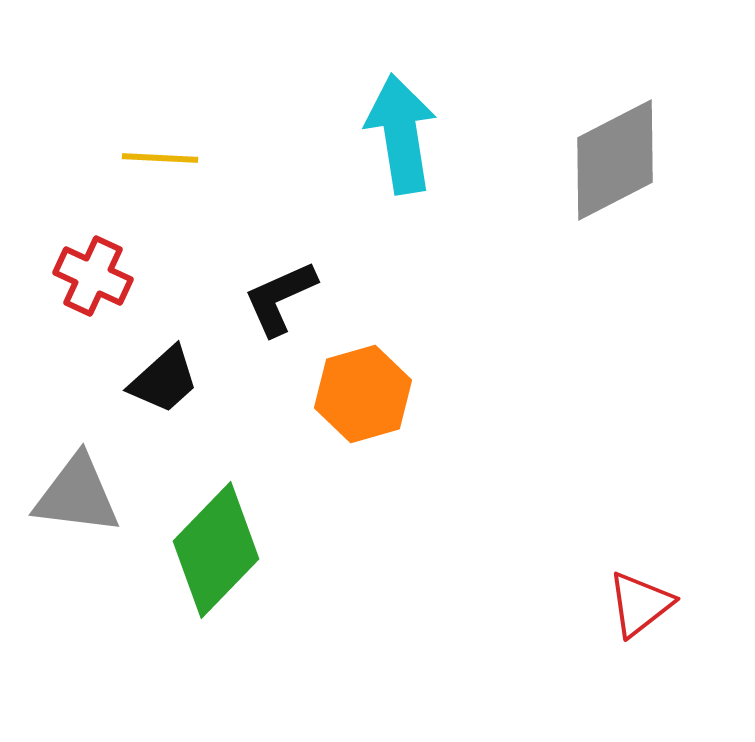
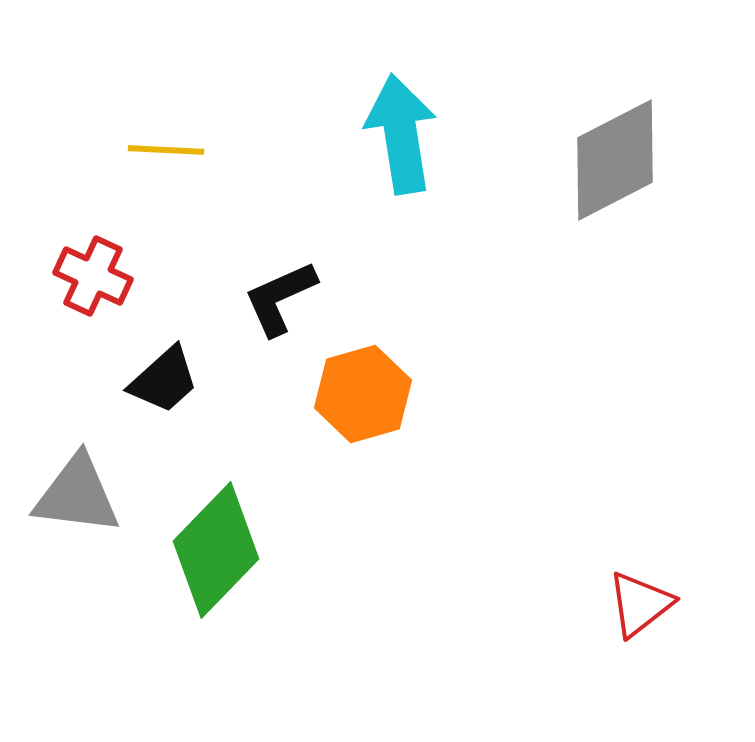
yellow line: moved 6 px right, 8 px up
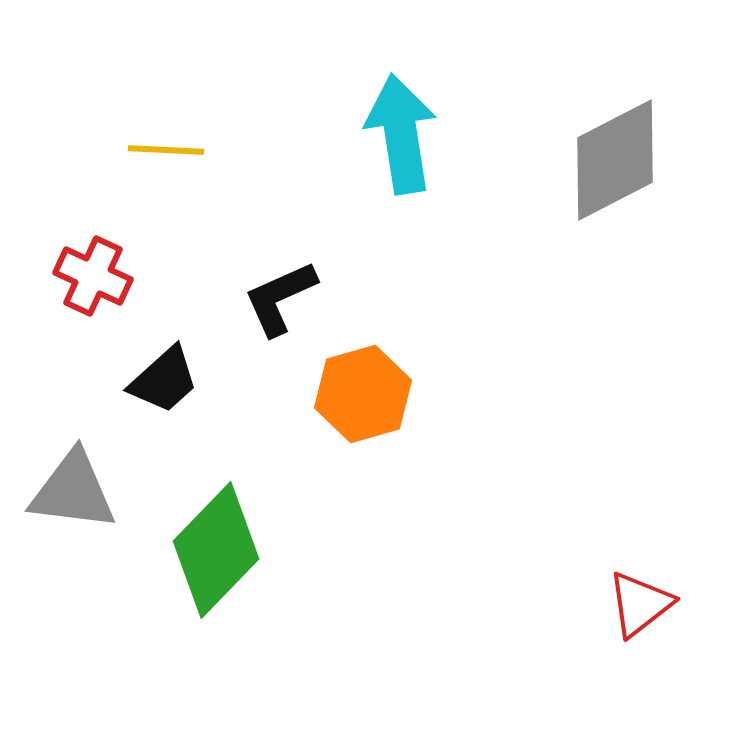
gray triangle: moved 4 px left, 4 px up
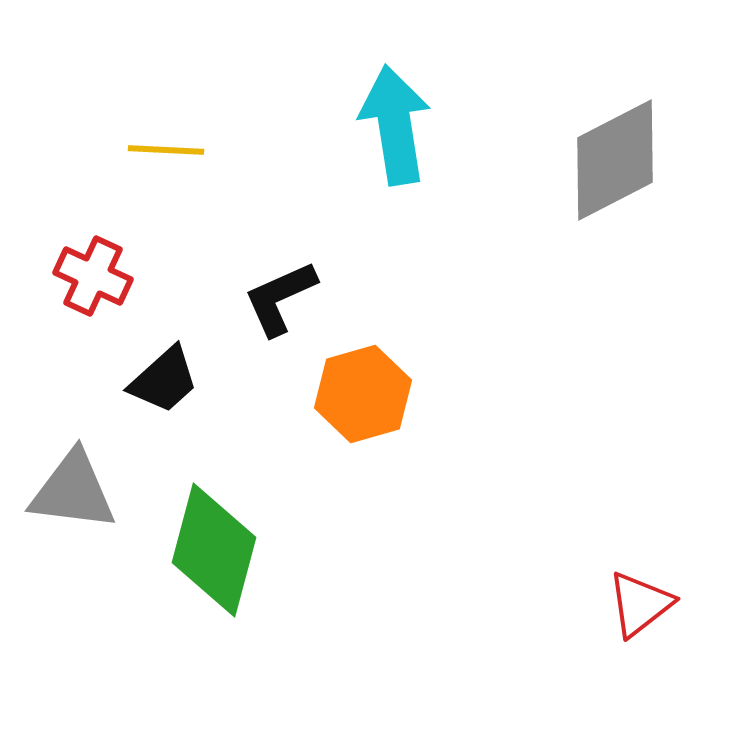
cyan arrow: moved 6 px left, 9 px up
green diamond: moved 2 px left; rotated 29 degrees counterclockwise
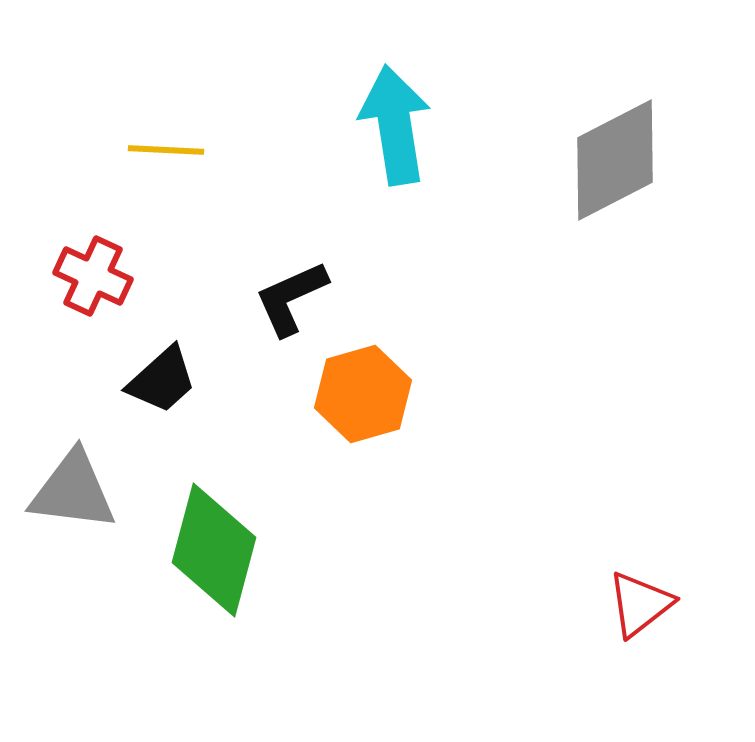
black L-shape: moved 11 px right
black trapezoid: moved 2 px left
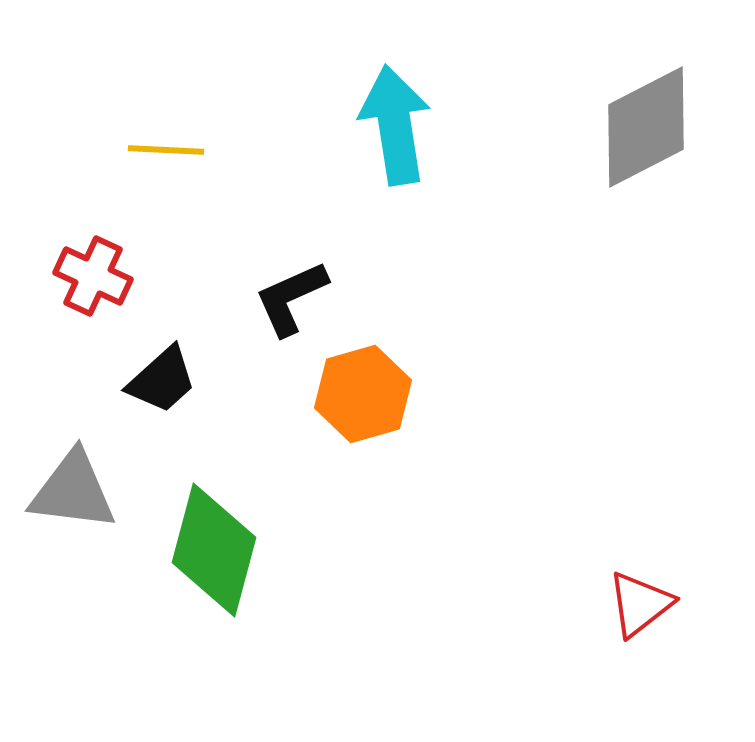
gray diamond: moved 31 px right, 33 px up
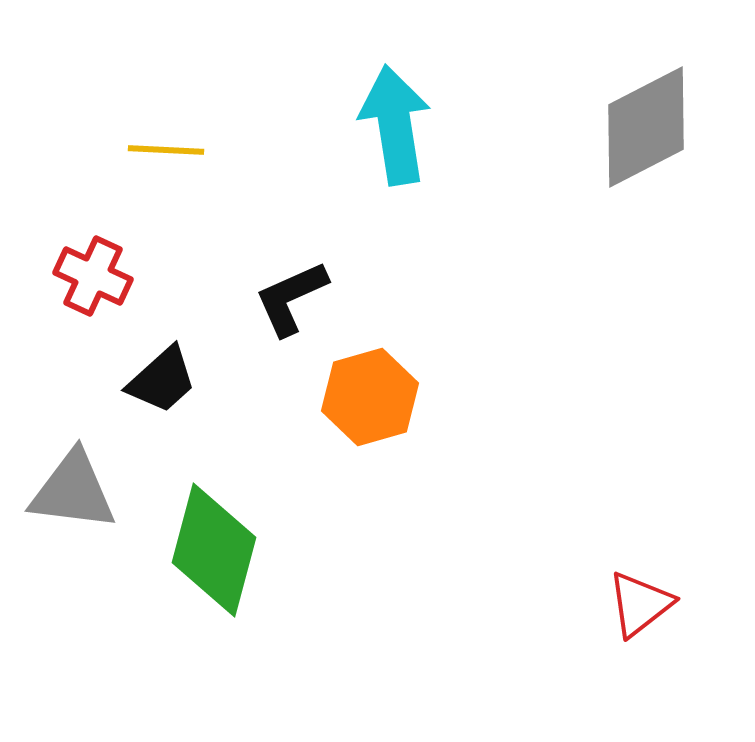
orange hexagon: moved 7 px right, 3 px down
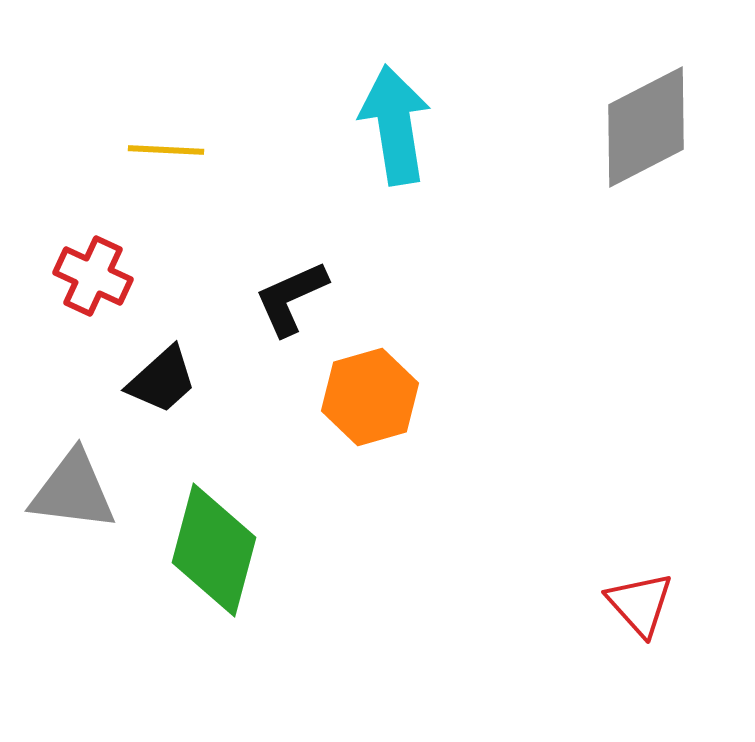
red triangle: rotated 34 degrees counterclockwise
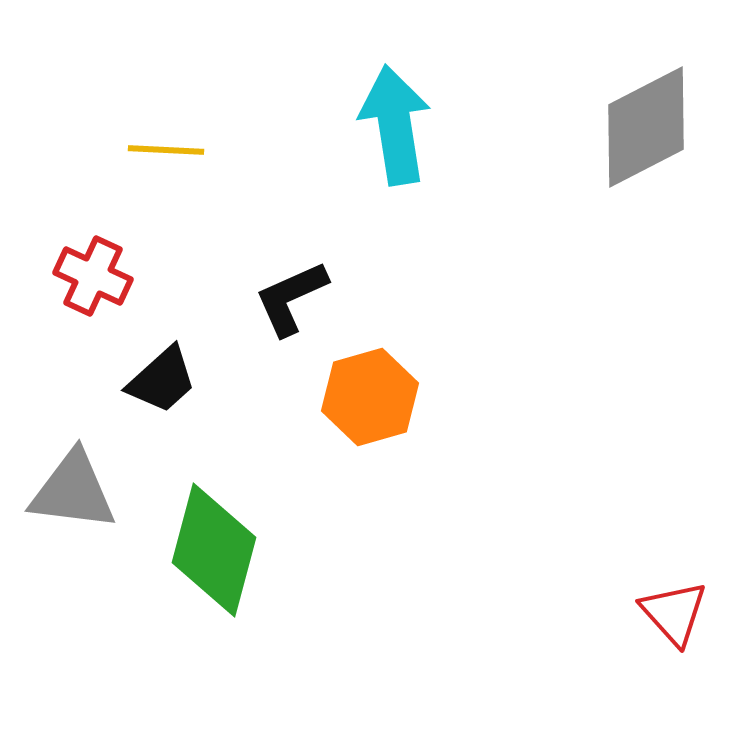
red triangle: moved 34 px right, 9 px down
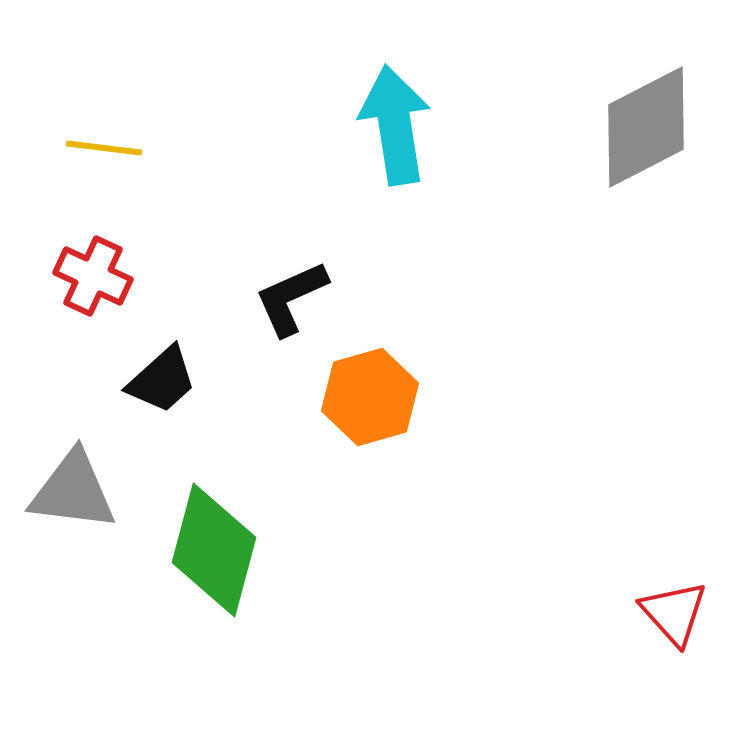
yellow line: moved 62 px left, 2 px up; rotated 4 degrees clockwise
